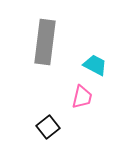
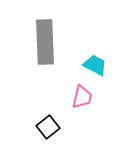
gray rectangle: rotated 9 degrees counterclockwise
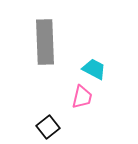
cyan trapezoid: moved 1 px left, 4 px down
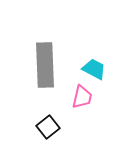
gray rectangle: moved 23 px down
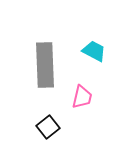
cyan trapezoid: moved 18 px up
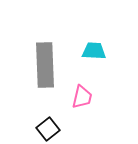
cyan trapezoid: rotated 25 degrees counterclockwise
black square: moved 2 px down
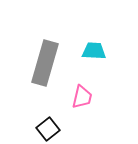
gray rectangle: moved 2 px up; rotated 18 degrees clockwise
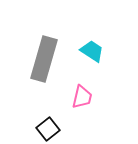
cyan trapezoid: moved 2 px left; rotated 30 degrees clockwise
gray rectangle: moved 1 px left, 4 px up
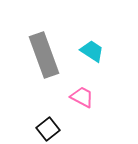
gray rectangle: moved 4 px up; rotated 36 degrees counterclockwise
pink trapezoid: rotated 75 degrees counterclockwise
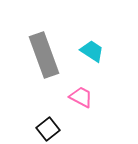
pink trapezoid: moved 1 px left
